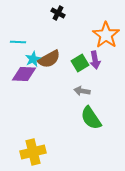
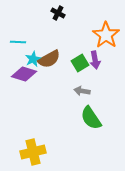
purple diamond: rotated 15 degrees clockwise
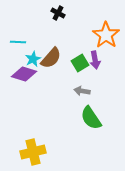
brown semicircle: moved 2 px right, 1 px up; rotated 20 degrees counterclockwise
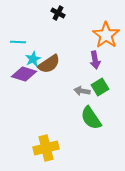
brown semicircle: moved 2 px left, 6 px down; rotated 15 degrees clockwise
green square: moved 20 px right, 24 px down
yellow cross: moved 13 px right, 4 px up
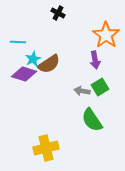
green semicircle: moved 1 px right, 2 px down
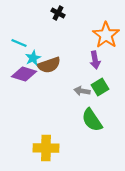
cyan line: moved 1 px right, 1 px down; rotated 21 degrees clockwise
cyan star: moved 1 px up
brown semicircle: moved 1 px down; rotated 15 degrees clockwise
yellow cross: rotated 15 degrees clockwise
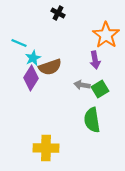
brown semicircle: moved 1 px right, 2 px down
purple diamond: moved 7 px right, 4 px down; rotated 75 degrees counterclockwise
green square: moved 2 px down
gray arrow: moved 6 px up
green semicircle: rotated 25 degrees clockwise
